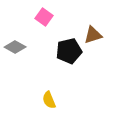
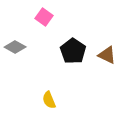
brown triangle: moved 14 px right, 20 px down; rotated 42 degrees clockwise
black pentagon: moved 4 px right; rotated 25 degrees counterclockwise
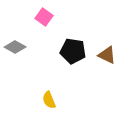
black pentagon: rotated 25 degrees counterclockwise
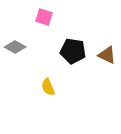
pink square: rotated 18 degrees counterclockwise
yellow semicircle: moved 1 px left, 13 px up
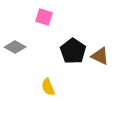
black pentagon: rotated 25 degrees clockwise
brown triangle: moved 7 px left, 1 px down
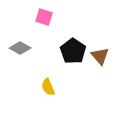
gray diamond: moved 5 px right, 1 px down
brown triangle: rotated 24 degrees clockwise
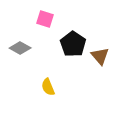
pink square: moved 1 px right, 2 px down
black pentagon: moved 7 px up
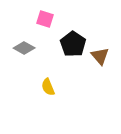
gray diamond: moved 4 px right
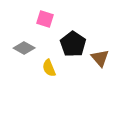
brown triangle: moved 2 px down
yellow semicircle: moved 1 px right, 19 px up
